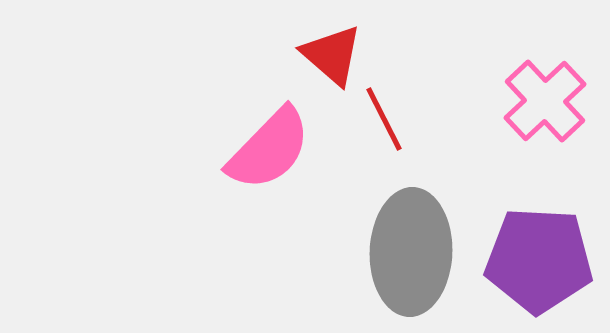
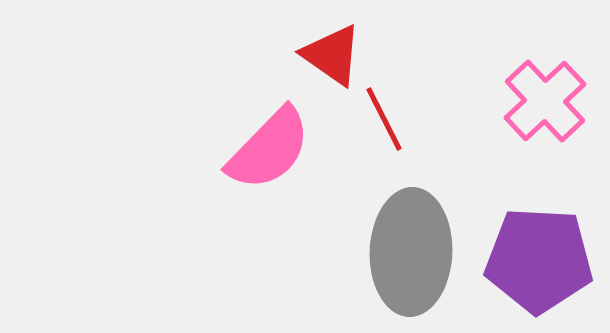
red triangle: rotated 6 degrees counterclockwise
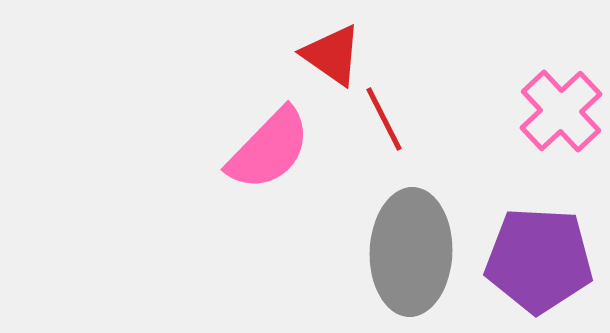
pink cross: moved 16 px right, 10 px down
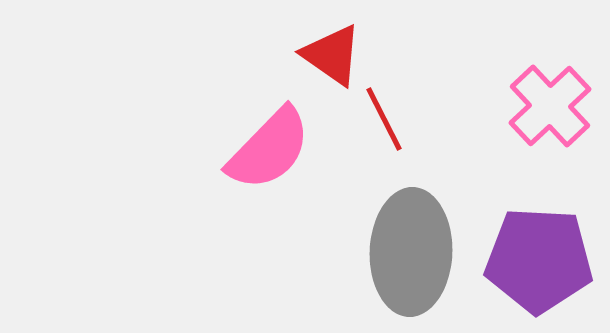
pink cross: moved 11 px left, 5 px up
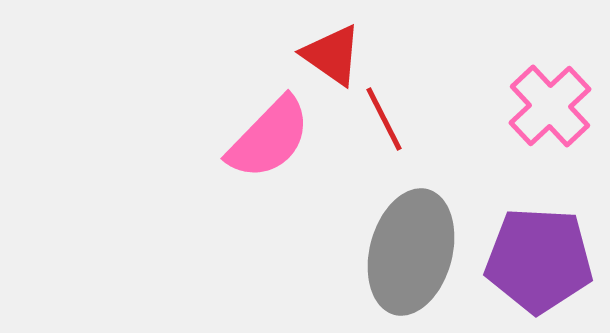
pink semicircle: moved 11 px up
gray ellipse: rotated 13 degrees clockwise
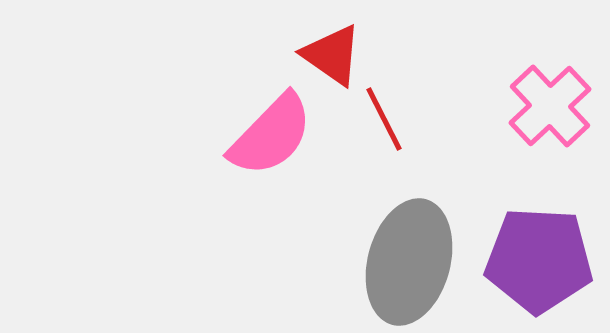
pink semicircle: moved 2 px right, 3 px up
gray ellipse: moved 2 px left, 10 px down
